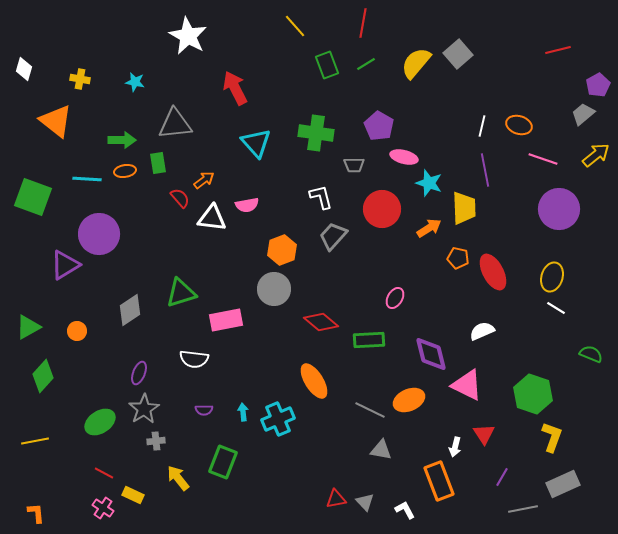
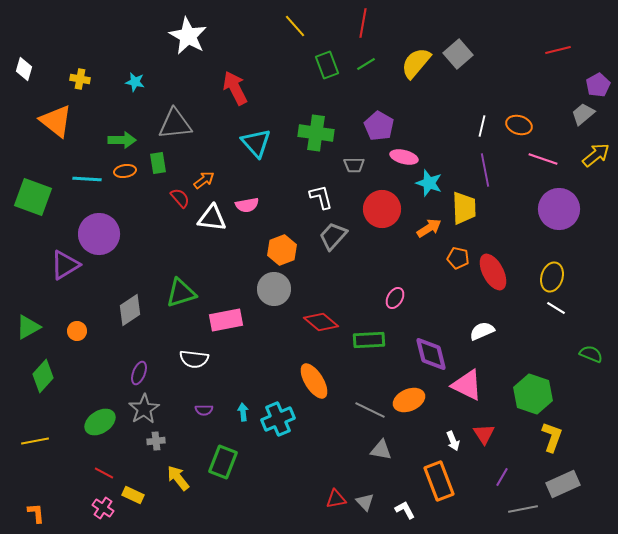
white arrow at (455, 447): moved 2 px left, 6 px up; rotated 36 degrees counterclockwise
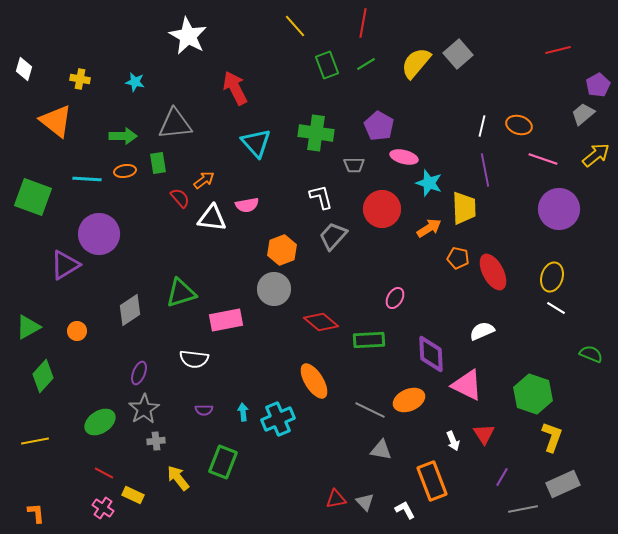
green arrow at (122, 140): moved 1 px right, 4 px up
purple diamond at (431, 354): rotated 12 degrees clockwise
orange rectangle at (439, 481): moved 7 px left
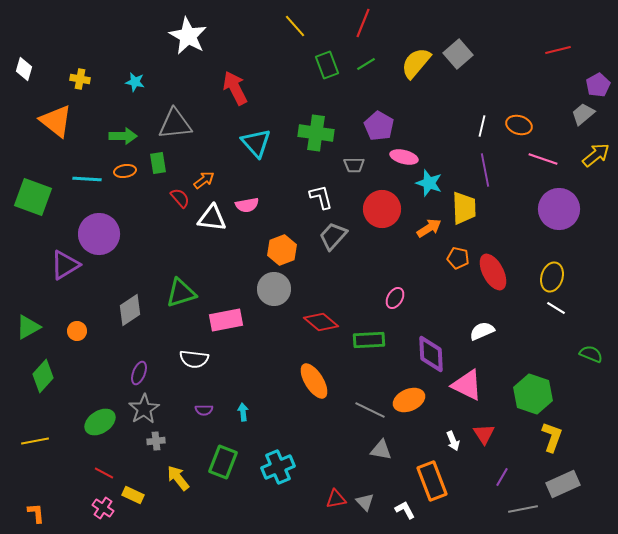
red line at (363, 23): rotated 12 degrees clockwise
cyan cross at (278, 419): moved 48 px down
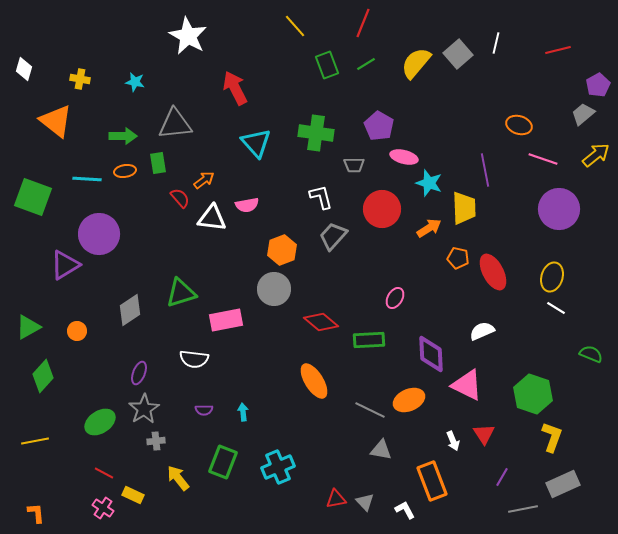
white line at (482, 126): moved 14 px right, 83 px up
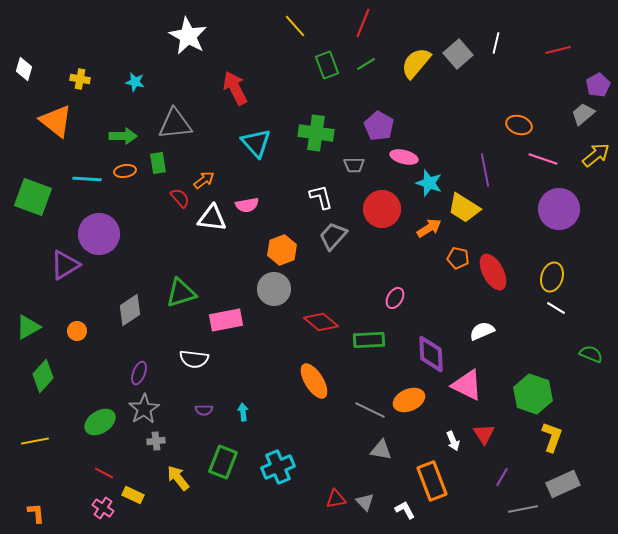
yellow trapezoid at (464, 208): rotated 124 degrees clockwise
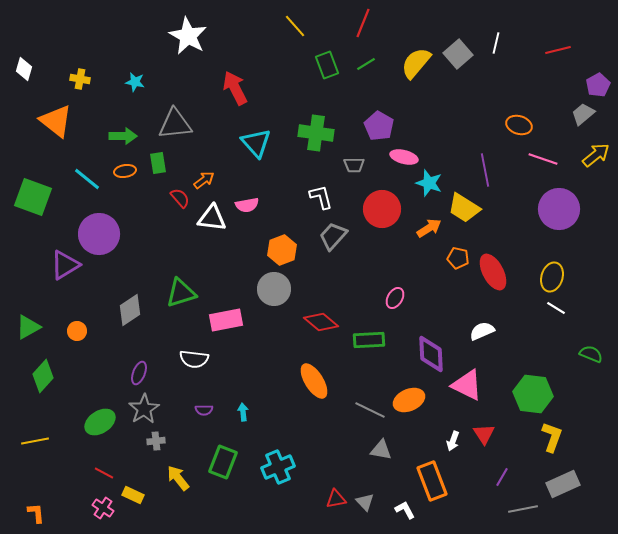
cyan line at (87, 179): rotated 36 degrees clockwise
green hexagon at (533, 394): rotated 12 degrees counterclockwise
white arrow at (453, 441): rotated 42 degrees clockwise
